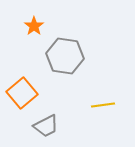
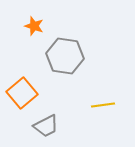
orange star: rotated 18 degrees counterclockwise
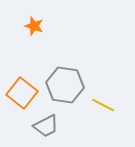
gray hexagon: moved 29 px down
orange square: rotated 12 degrees counterclockwise
yellow line: rotated 35 degrees clockwise
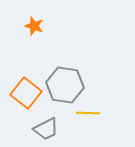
orange square: moved 4 px right
yellow line: moved 15 px left, 8 px down; rotated 25 degrees counterclockwise
gray trapezoid: moved 3 px down
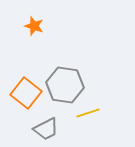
yellow line: rotated 20 degrees counterclockwise
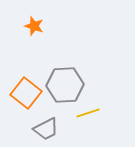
gray hexagon: rotated 12 degrees counterclockwise
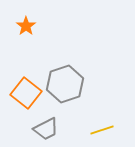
orange star: moved 8 px left; rotated 18 degrees clockwise
gray hexagon: moved 1 px up; rotated 15 degrees counterclockwise
yellow line: moved 14 px right, 17 px down
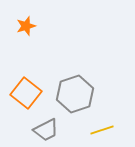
orange star: rotated 18 degrees clockwise
gray hexagon: moved 10 px right, 10 px down
gray trapezoid: moved 1 px down
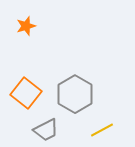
gray hexagon: rotated 12 degrees counterclockwise
yellow line: rotated 10 degrees counterclockwise
